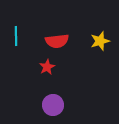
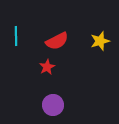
red semicircle: rotated 20 degrees counterclockwise
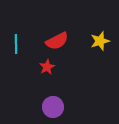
cyan line: moved 8 px down
purple circle: moved 2 px down
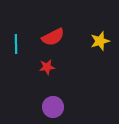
red semicircle: moved 4 px left, 4 px up
red star: rotated 21 degrees clockwise
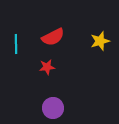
purple circle: moved 1 px down
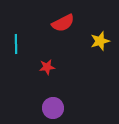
red semicircle: moved 10 px right, 14 px up
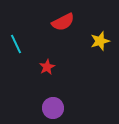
red semicircle: moved 1 px up
cyan line: rotated 24 degrees counterclockwise
red star: rotated 21 degrees counterclockwise
